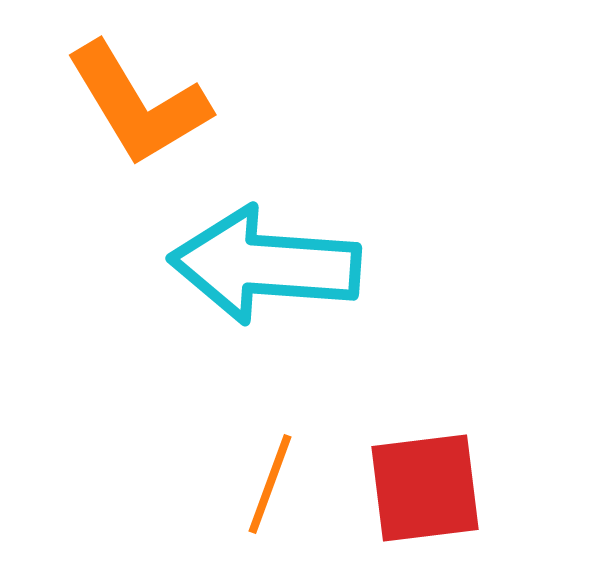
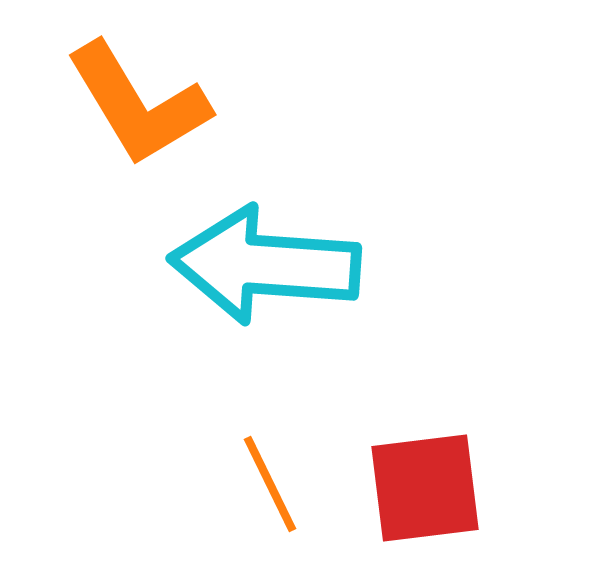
orange line: rotated 46 degrees counterclockwise
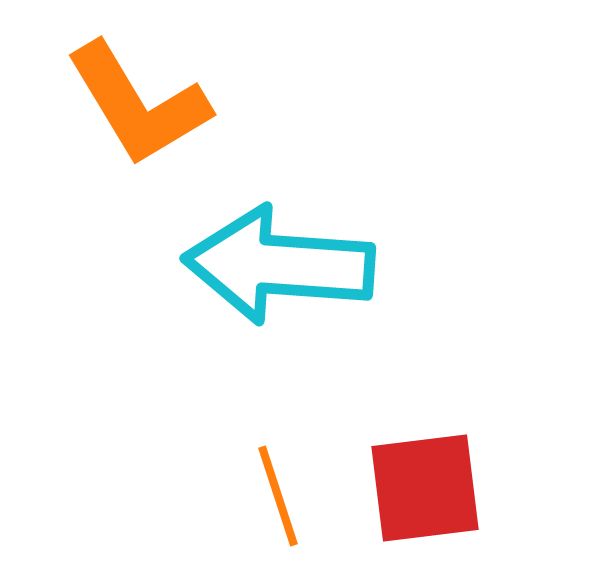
cyan arrow: moved 14 px right
orange line: moved 8 px right, 12 px down; rotated 8 degrees clockwise
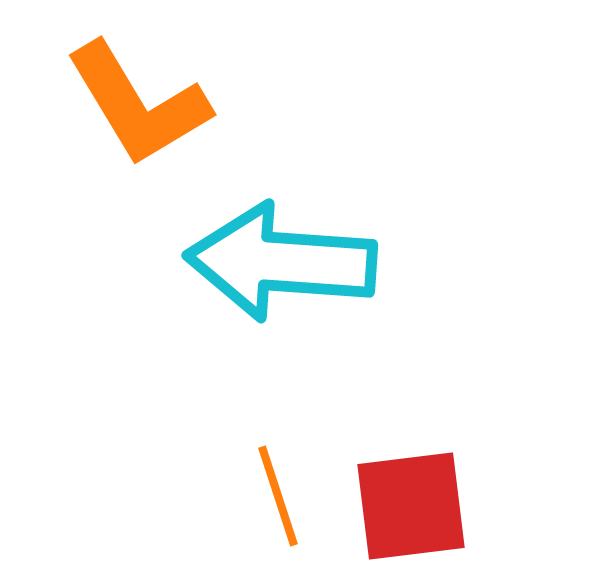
cyan arrow: moved 2 px right, 3 px up
red square: moved 14 px left, 18 px down
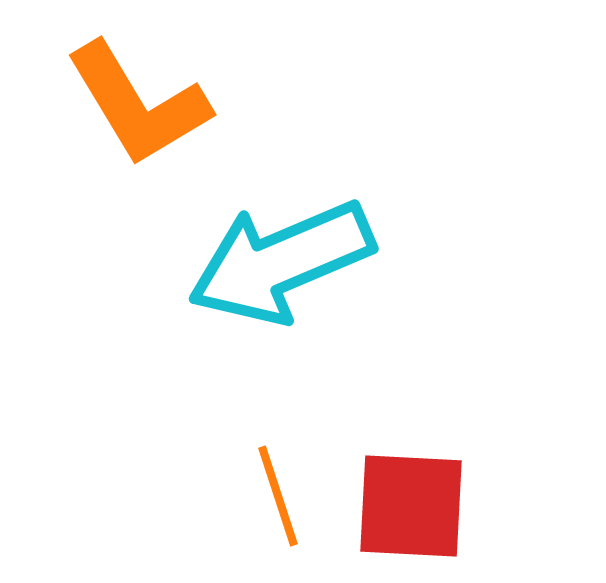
cyan arrow: rotated 27 degrees counterclockwise
red square: rotated 10 degrees clockwise
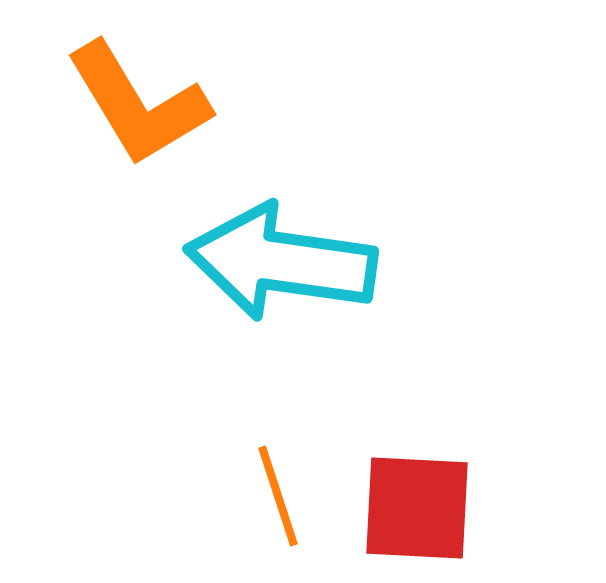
cyan arrow: rotated 31 degrees clockwise
red square: moved 6 px right, 2 px down
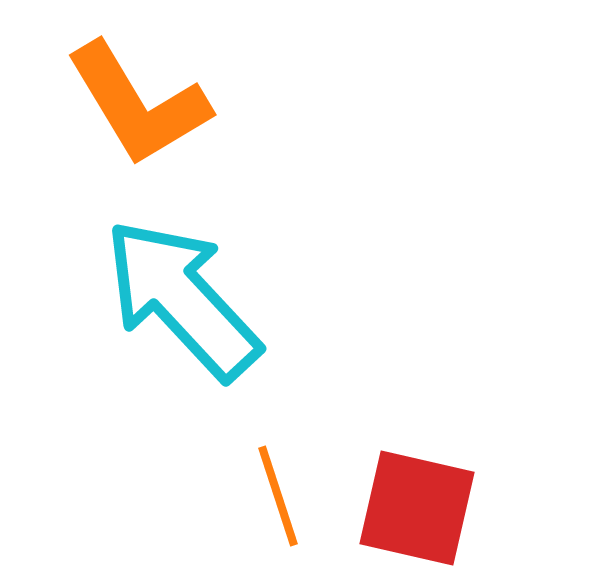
cyan arrow: moved 99 px left, 37 px down; rotated 39 degrees clockwise
red square: rotated 10 degrees clockwise
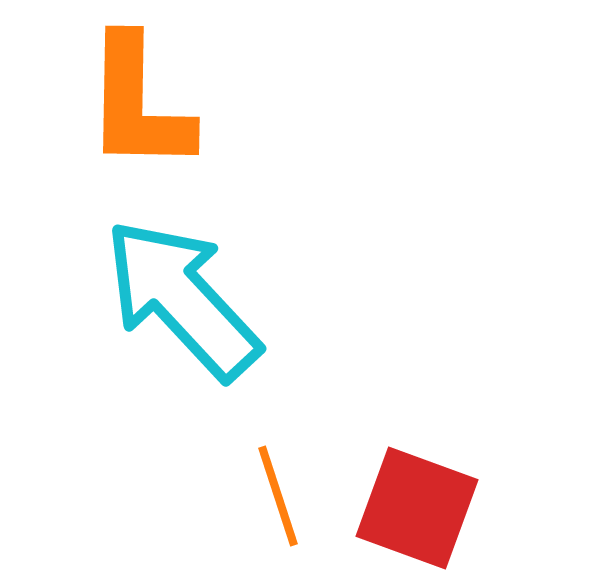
orange L-shape: rotated 32 degrees clockwise
red square: rotated 7 degrees clockwise
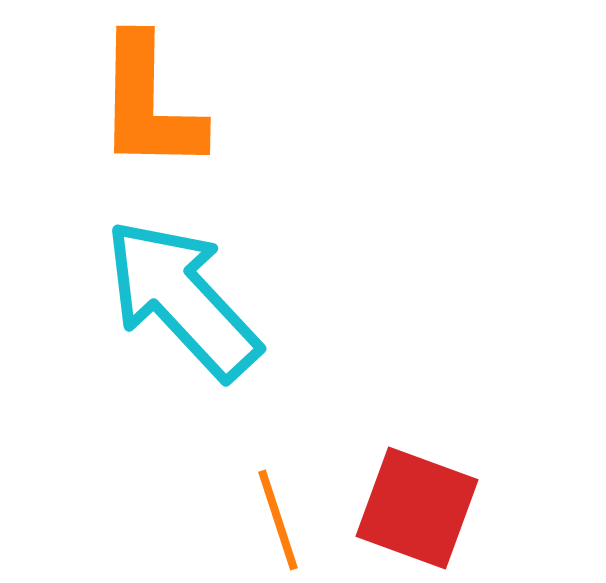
orange L-shape: moved 11 px right
orange line: moved 24 px down
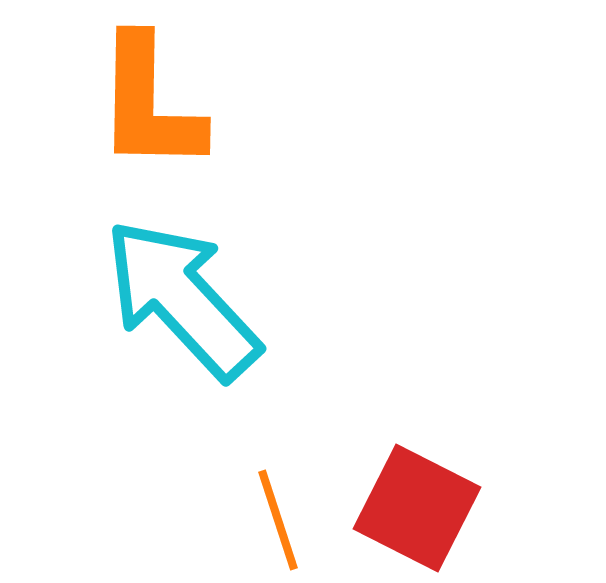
red square: rotated 7 degrees clockwise
